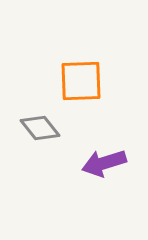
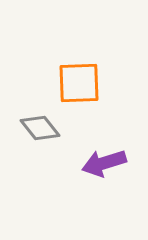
orange square: moved 2 px left, 2 px down
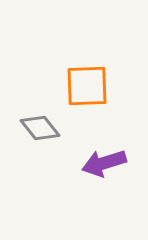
orange square: moved 8 px right, 3 px down
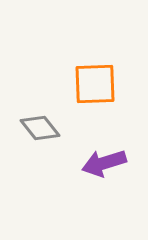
orange square: moved 8 px right, 2 px up
